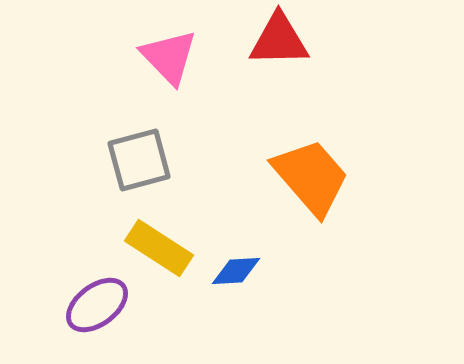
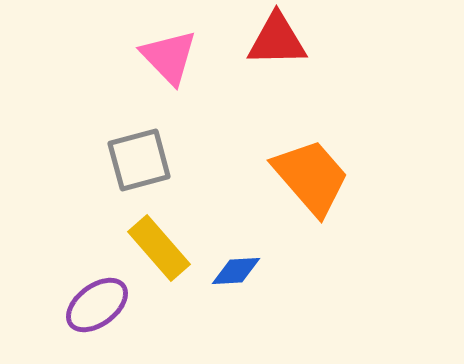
red triangle: moved 2 px left
yellow rectangle: rotated 16 degrees clockwise
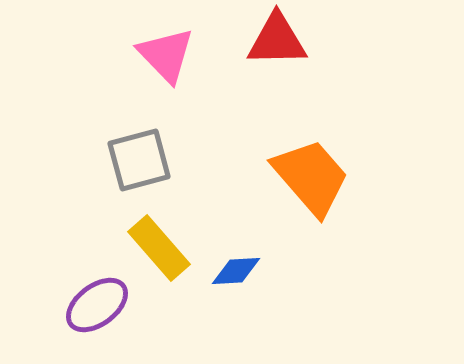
pink triangle: moved 3 px left, 2 px up
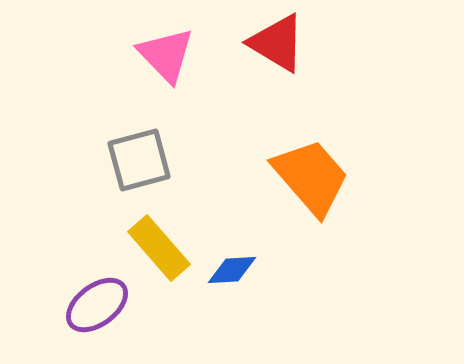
red triangle: moved 3 px down; rotated 32 degrees clockwise
blue diamond: moved 4 px left, 1 px up
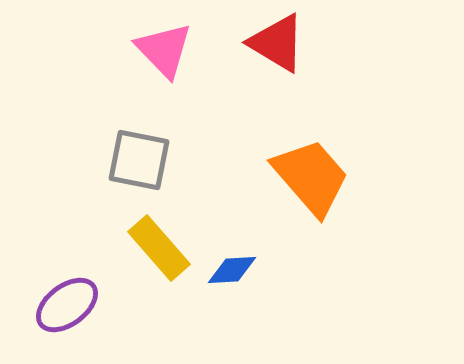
pink triangle: moved 2 px left, 5 px up
gray square: rotated 26 degrees clockwise
purple ellipse: moved 30 px left
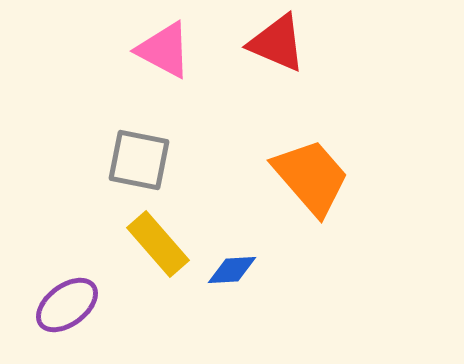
red triangle: rotated 8 degrees counterclockwise
pink triangle: rotated 18 degrees counterclockwise
yellow rectangle: moved 1 px left, 4 px up
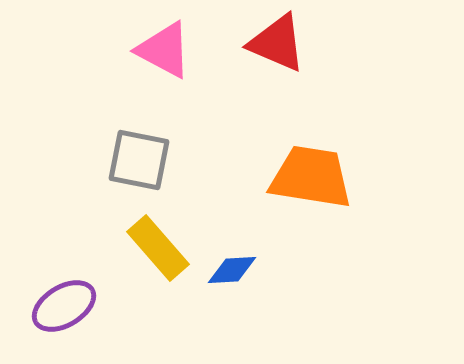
orange trapezoid: rotated 40 degrees counterclockwise
yellow rectangle: moved 4 px down
purple ellipse: moved 3 px left, 1 px down; rotated 6 degrees clockwise
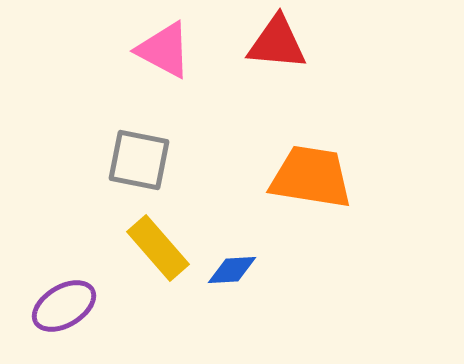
red triangle: rotated 18 degrees counterclockwise
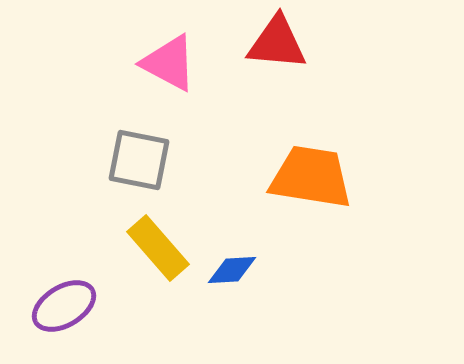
pink triangle: moved 5 px right, 13 px down
